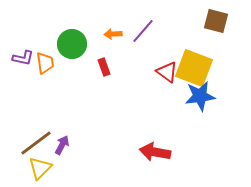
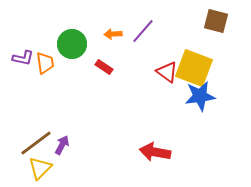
red rectangle: rotated 36 degrees counterclockwise
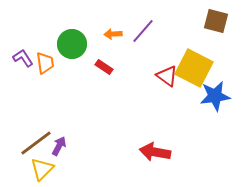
purple L-shape: rotated 135 degrees counterclockwise
yellow square: rotated 6 degrees clockwise
red triangle: moved 4 px down
blue star: moved 15 px right
purple arrow: moved 3 px left, 1 px down
yellow triangle: moved 2 px right, 1 px down
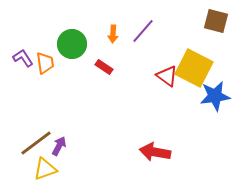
orange arrow: rotated 84 degrees counterclockwise
yellow triangle: moved 3 px right; rotated 25 degrees clockwise
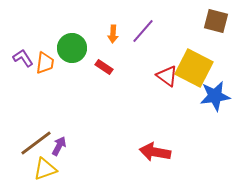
green circle: moved 4 px down
orange trapezoid: rotated 15 degrees clockwise
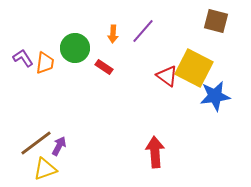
green circle: moved 3 px right
red arrow: rotated 76 degrees clockwise
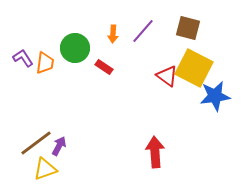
brown square: moved 28 px left, 7 px down
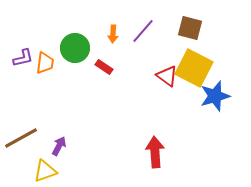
brown square: moved 2 px right
purple L-shape: rotated 110 degrees clockwise
blue star: rotated 8 degrees counterclockwise
brown line: moved 15 px left, 5 px up; rotated 8 degrees clockwise
yellow triangle: moved 2 px down
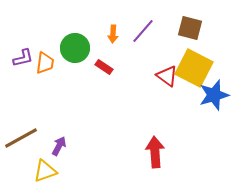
blue star: moved 1 px left, 1 px up
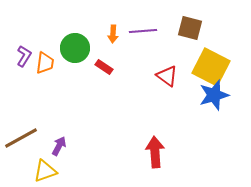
purple line: rotated 44 degrees clockwise
purple L-shape: moved 1 px right, 2 px up; rotated 45 degrees counterclockwise
yellow square: moved 17 px right, 1 px up
